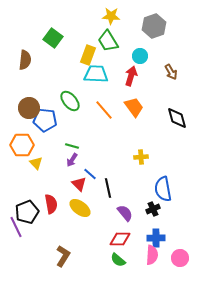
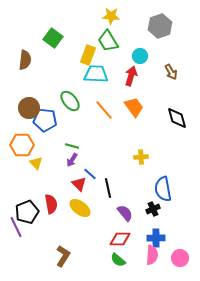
gray hexagon: moved 6 px right
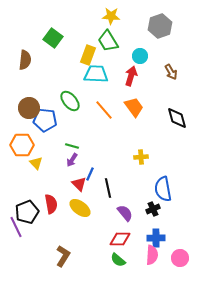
blue line: rotated 72 degrees clockwise
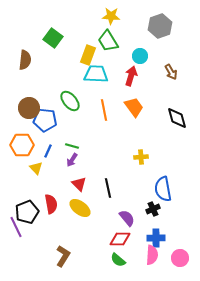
orange line: rotated 30 degrees clockwise
yellow triangle: moved 5 px down
blue line: moved 42 px left, 23 px up
purple semicircle: moved 2 px right, 5 px down
